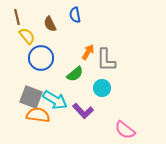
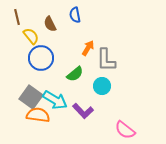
yellow semicircle: moved 4 px right
orange arrow: moved 4 px up
cyan circle: moved 2 px up
gray square: rotated 15 degrees clockwise
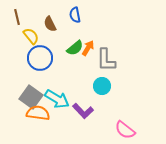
blue circle: moved 1 px left
green semicircle: moved 26 px up
cyan arrow: moved 2 px right, 1 px up
orange semicircle: moved 2 px up
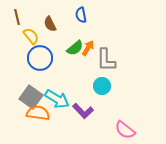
blue semicircle: moved 6 px right
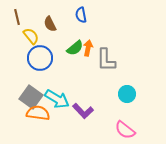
orange arrow: rotated 21 degrees counterclockwise
cyan circle: moved 25 px right, 8 px down
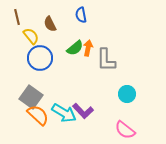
cyan arrow: moved 7 px right, 14 px down
orange semicircle: moved 2 px down; rotated 35 degrees clockwise
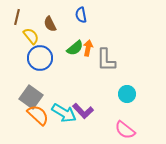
brown line: rotated 28 degrees clockwise
